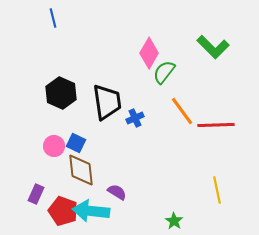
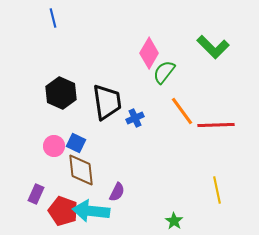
purple semicircle: rotated 84 degrees clockwise
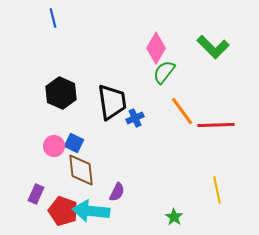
pink diamond: moved 7 px right, 5 px up
black trapezoid: moved 5 px right
blue square: moved 2 px left
green star: moved 4 px up
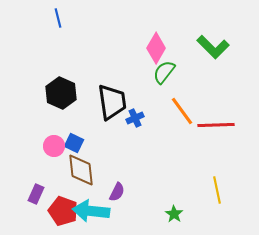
blue line: moved 5 px right
green star: moved 3 px up
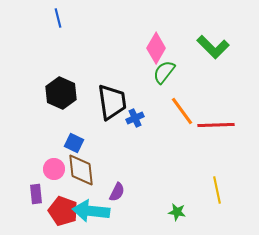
pink circle: moved 23 px down
purple rectangle: rotated 30 degrees counterclockwise
green star: moved 3 px right, 2 px up; rotated 24 degrees counterclockwise
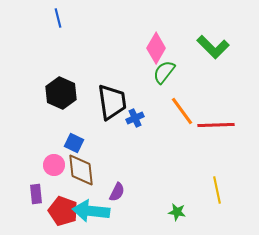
pink circle: moved 4 px up
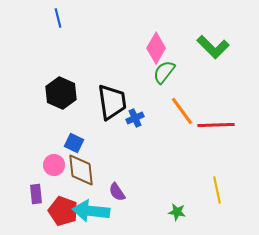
purple semicircle: rotated 120 degrees clockwise
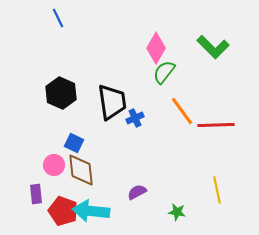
blue line: rotated 12 degrees counterclockwise
purple semicircle: moved 20 px right; rotated 96 degrees clockwise
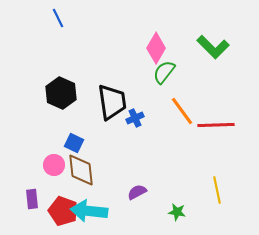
purple rectangle: moved 4 px left, 5 px down
cyan arrow: moved 2 px left
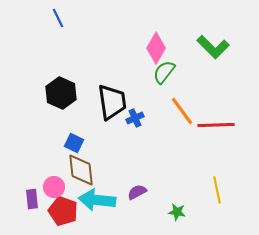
pink circle: moved 22 px down
cyan arrow: moved 8 px right, 11 px up
